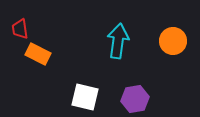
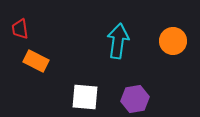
orange rectangle: moved 2 px left, 7 px down
white square: rotated 8 degrees counterclockwise
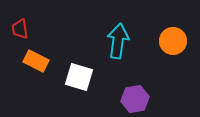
white square: moved 6 px left, 20 px up; rotated 12 degrees clockwise
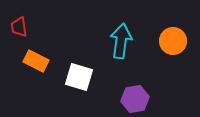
red trapezoid: moved 1 px left, 2 px up
cyan arrow: moved 3 px right
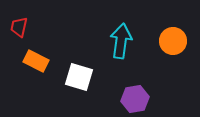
red trapezoid: rotated 20 degrees clockwise
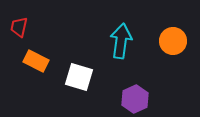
purple hexagon: rotated 16 degrees counterclockwise
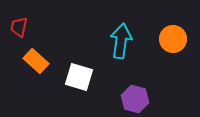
orange circle: moved 2 px up
orange rectangle: rotated 15 degrees clockwise
purple hexagon: rotated 20 degrees counterclockwise
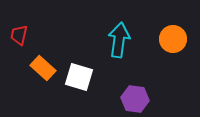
red trapezoid: moved 8 px down
cyan arrow: moved 2 px left, 1 px up
orange rectangle: moved 7 px right, 7 px down
purple hexagon: rotated 8 degrees counterclockwise
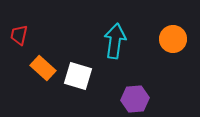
cyan arrow: moved 4 px left, 1 px down
white square: moved 1 px left, 1 px up
purple hexagon: rotated 12 degrees counterclockwise
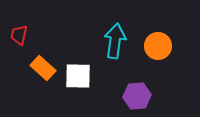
orange circle: moved 15 px left, 7 px down
white square: rotated 16 degrees counterclockwise
purple hexagon: moved 2 px right, 3 px up
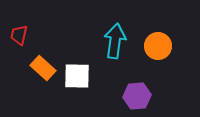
white square: moved 1 px left
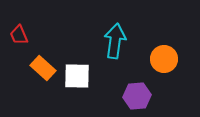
red trapezoid: rotated 35 degrees counterclockwise
orange circle: moved 6 px right, 13 px down
